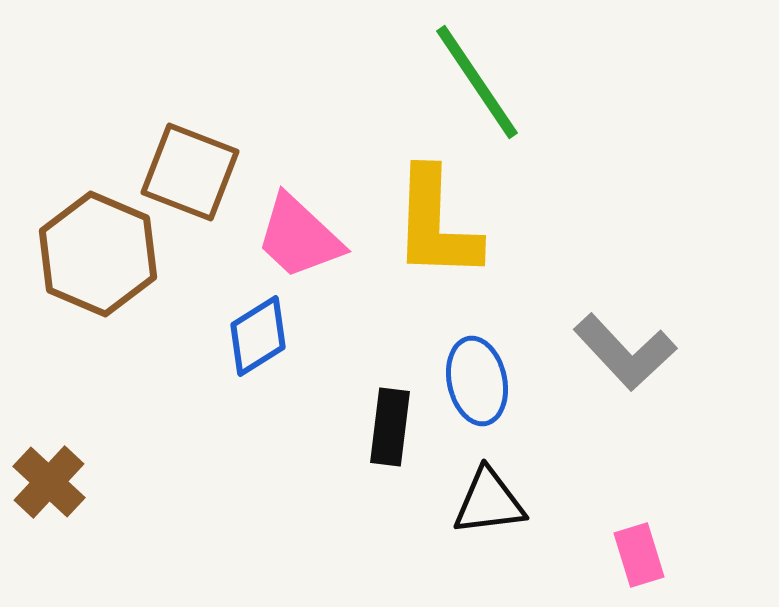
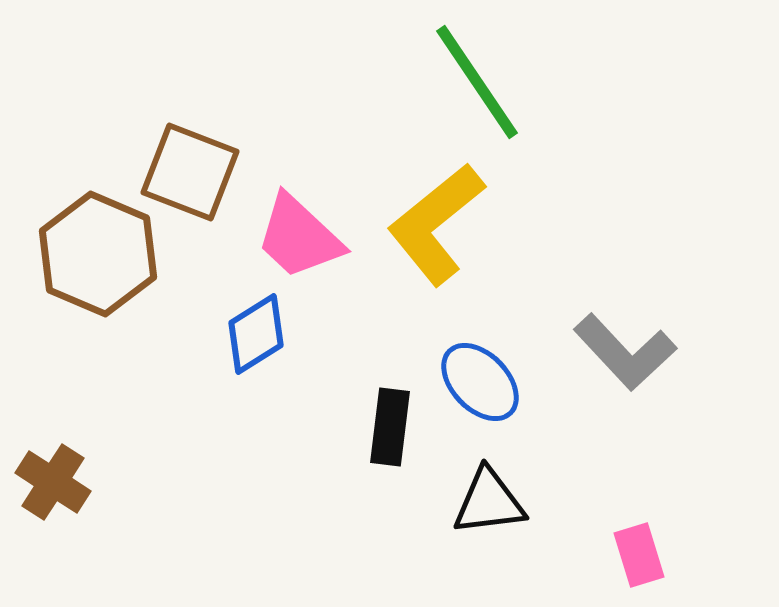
yellow L-shape: rotated 49 degrees clockwise
blue diamond: moved 2 px left, 2 px up
blue ellipse: moved 3 px right, 1 px down; rotated 32 degrees counterclockwise
brown cross: moved 4 px right; rotated 10 degrees counterclockwise
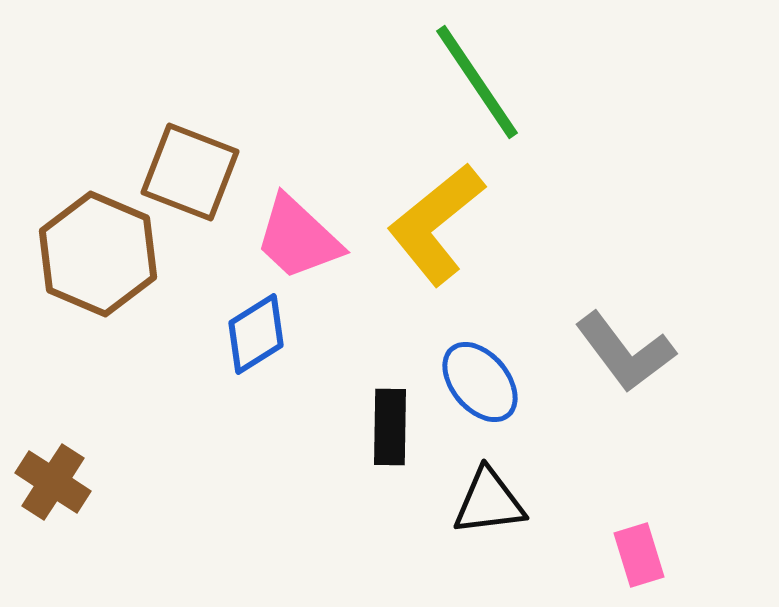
pink trapezoid: moved 1 px left, 1 px down
gray L-shape: rotated 6 degrees clockwise
blue ellipse: rotated 4 degrees clockwise
black rectangle: rotated 6 degrees counterclockwise
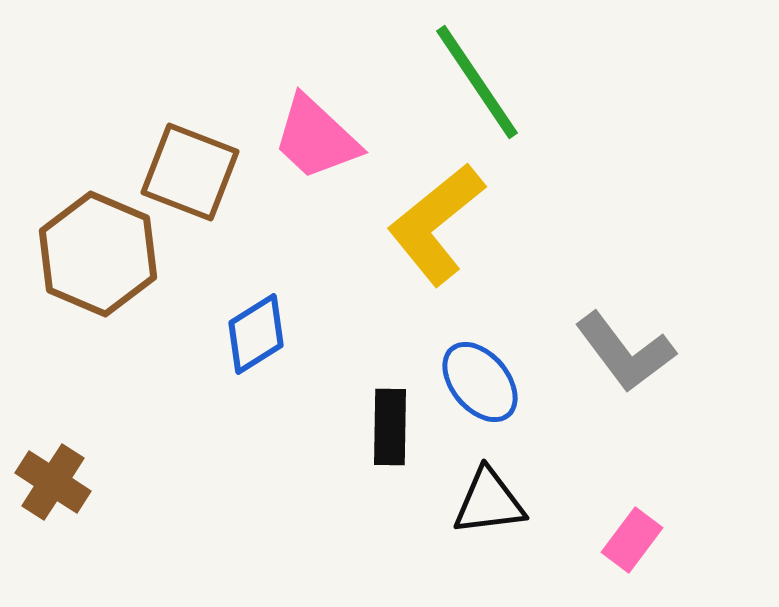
pink trapezoid: moved 18 px right, 100 px up
pink rectangle: moved 7 px left, 15 px up; rotated 54 degrees clockwise
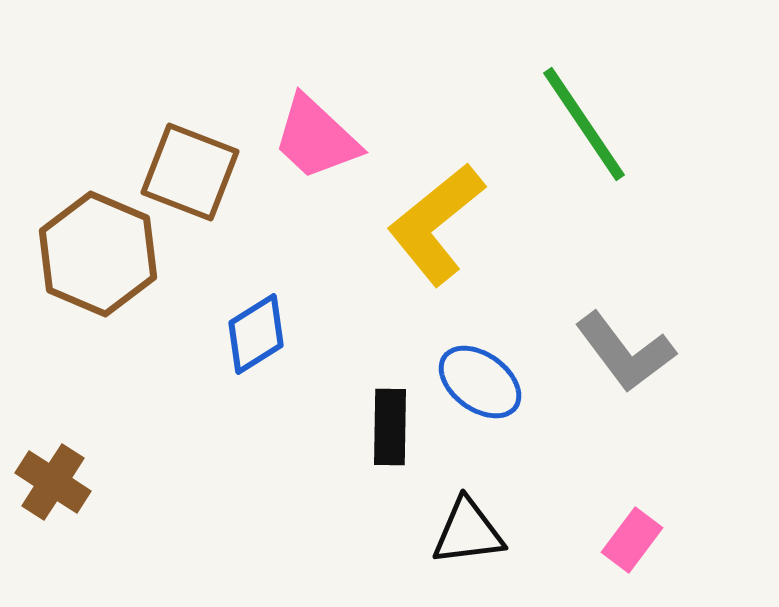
green line: moved 107 px right, 42 px down
blue ellipse: rotated 14 degrees counterclockwise
black triangle: moved 21 px left, 30 px down
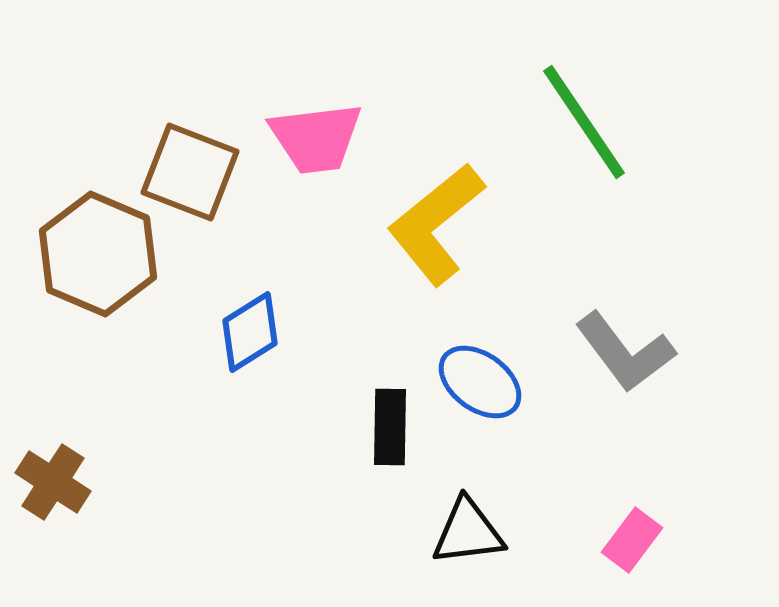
green line: moved 2 px up
pink trapezoid: rotated 50 degrees counterclockwise
blue diamond: moved 6 px left, 2 px up
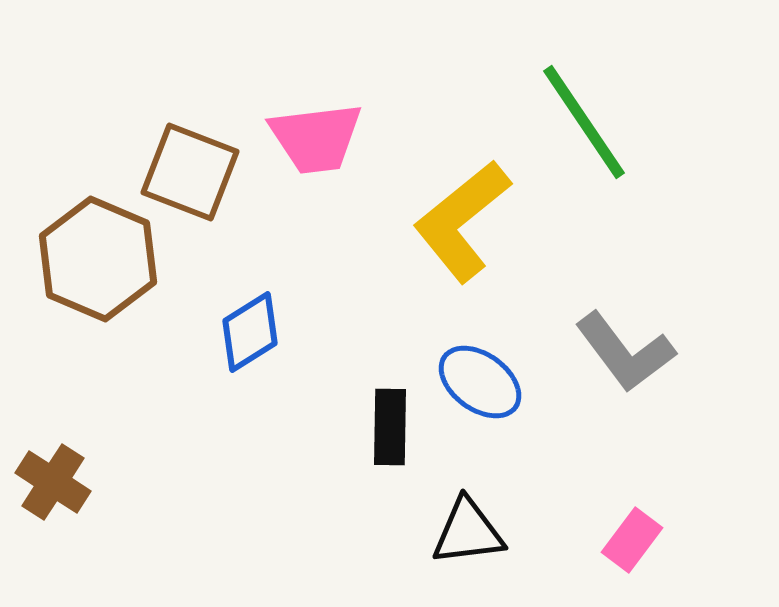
yellow L-shape: moved 26 px right, 3 px up
brown hexagon: moved 5 px down
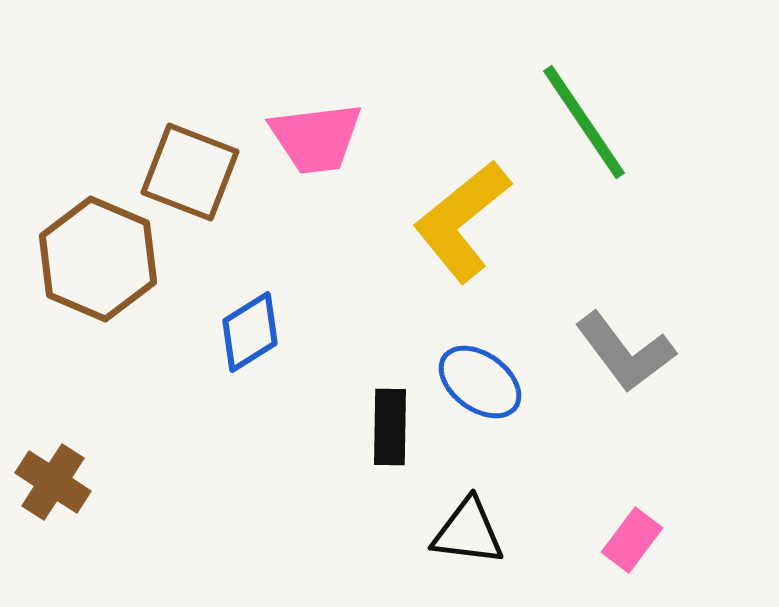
black triangle: rotated 14 degrees clockwise
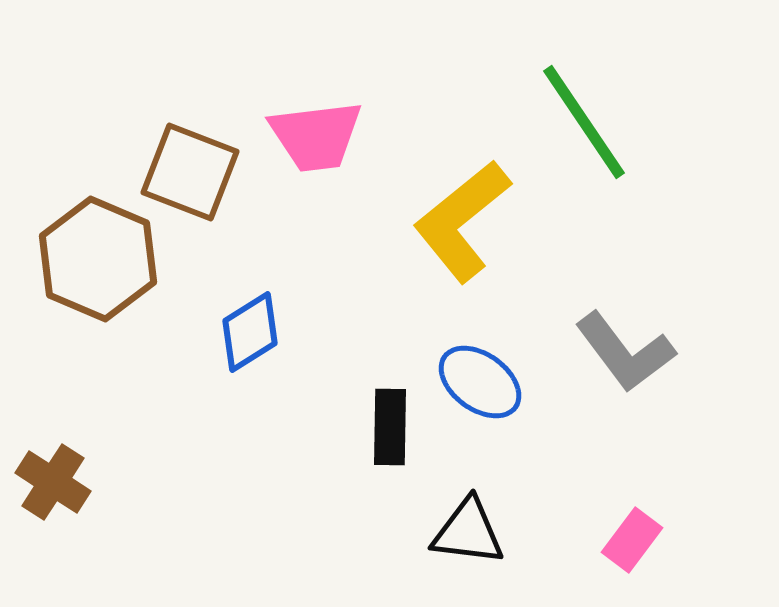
pink trapezoid: moved 2 px up
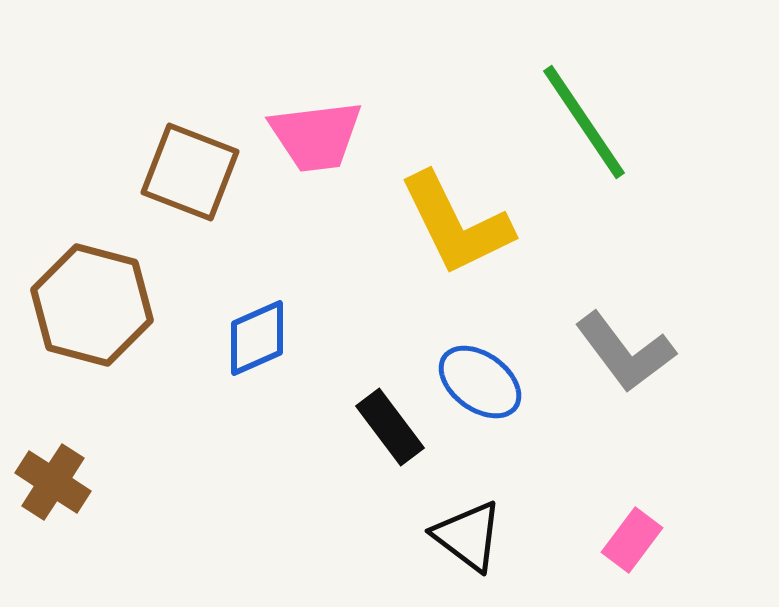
yellow L-shape: moved 6 px left, 3 px down; rotated 77 degrees counterclockwise
brown hexagon: moved 6 px left, 46 px down; rotated 8 degrees counterclockwise
blue diamond: moved 7 px right, 6 px down; rotated 8 degrees clockwise
black rectangle: rotated 38 degrees counterclockwise
black triangle: moved 4 px down; rotated 30 degrees clockwise
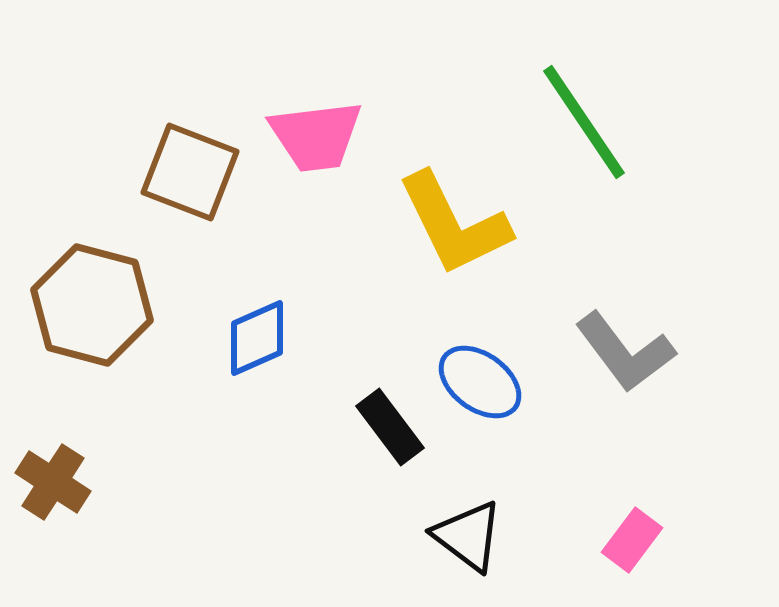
yellow L-shape: moved 2 px left
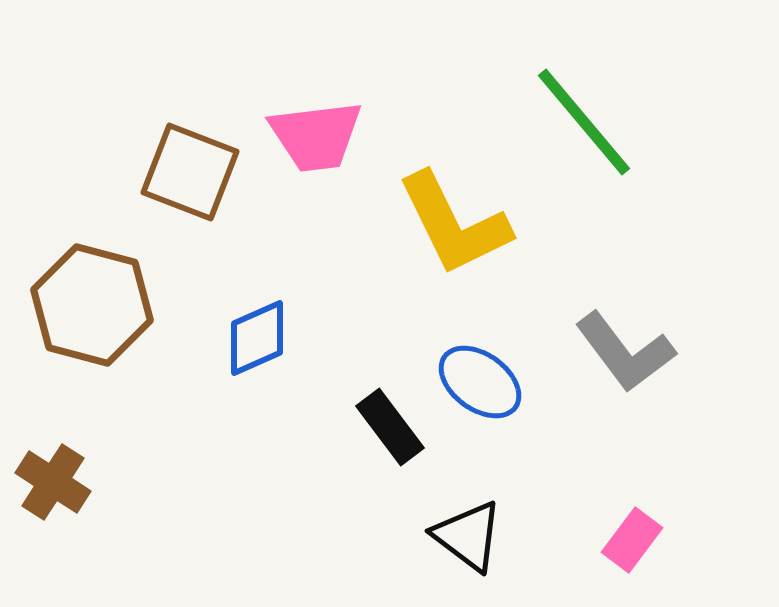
green line: rotated 6 degrees counterclockwise
